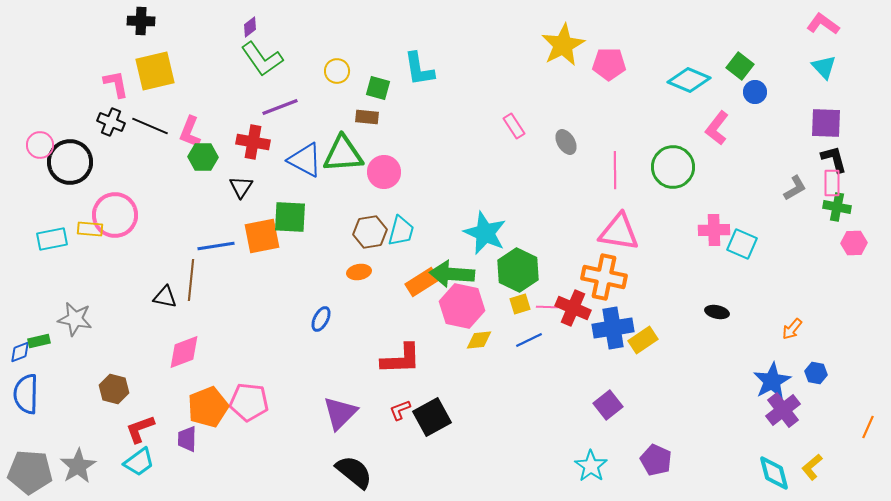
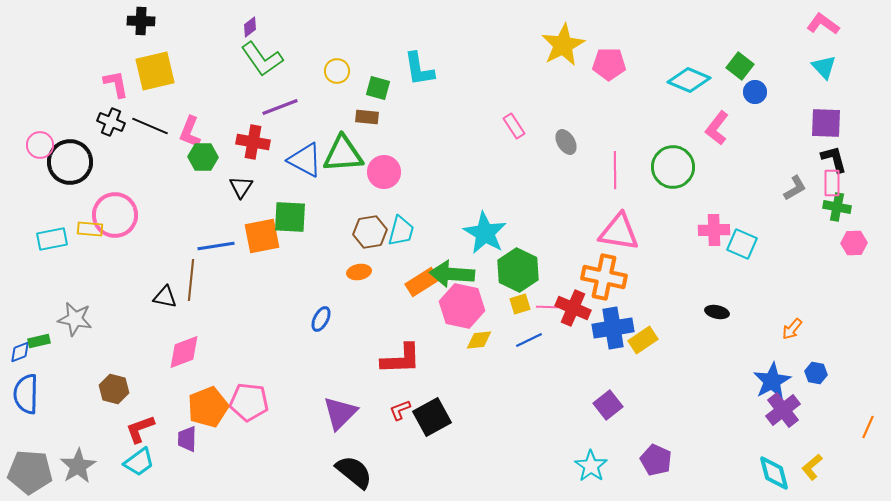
cyan star at (485, 233): rotated 6 degrees clockwise
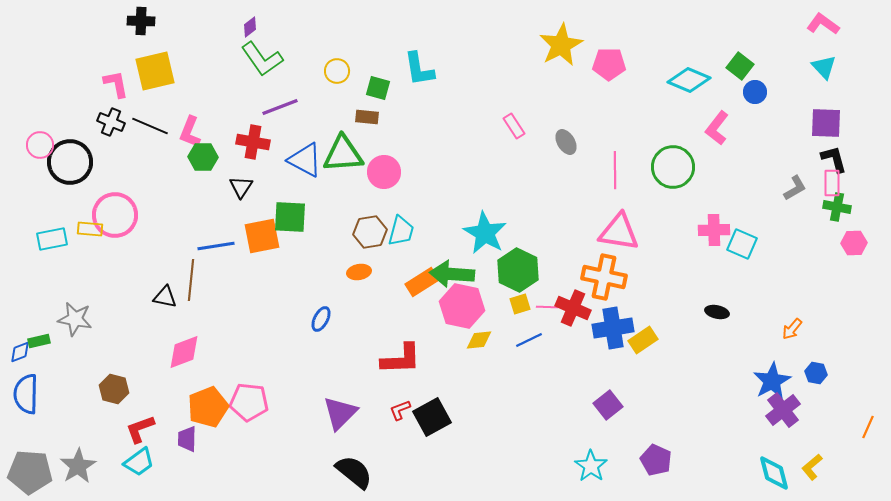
yellow star at (563, 45): moved 2 px left
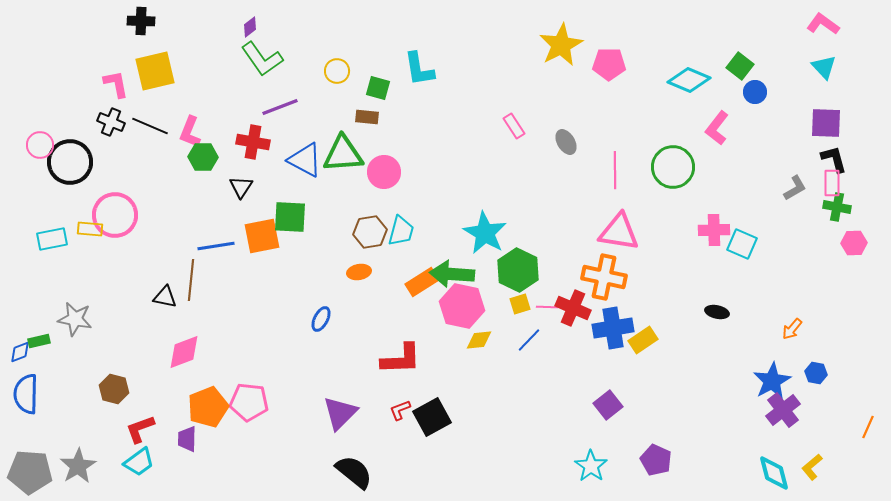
blue line at (529, 340): rotated 20 degrees counterclockwise
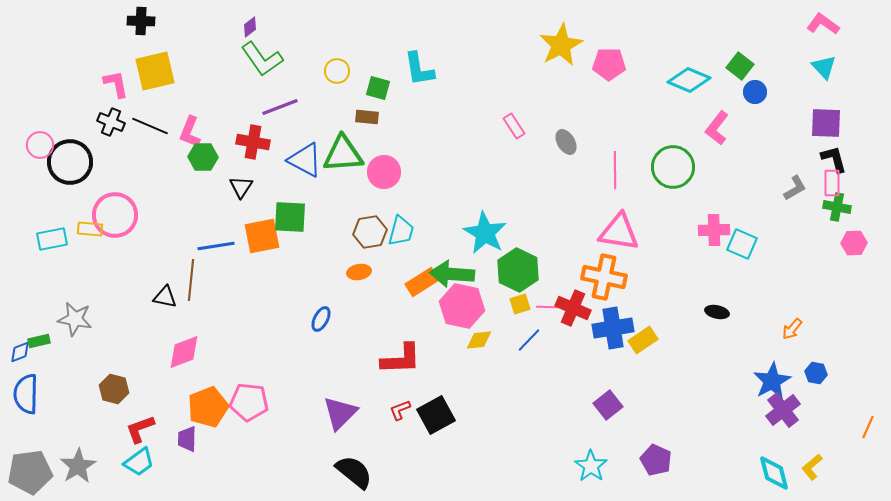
black square at (432, 417): moved 4 px right, 2 px up
gray pentagon at (30, 472): rotated 12 degrees counterclockwise
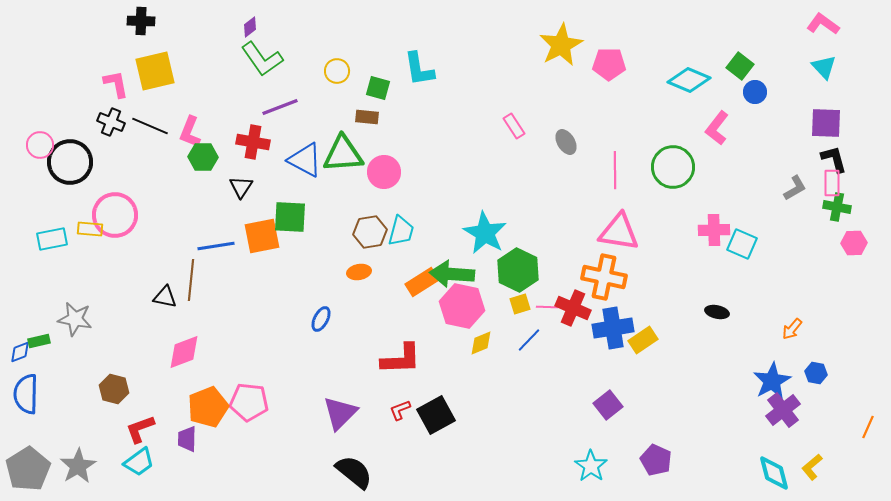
yellow diamond at (479, 340): moved 2 px right, 3 px down; rotated 16 degrees counterclockwise
gray pentagon at (30, 472): moved 2 px left, 3 px up; rotated 24 degrees counterclockwise
